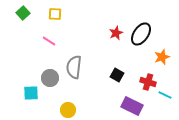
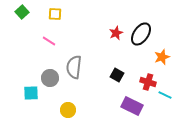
green square: moved 1 px left, 1 px up
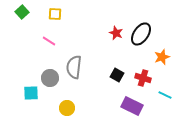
red star: rotated 24 degrees counterclockwise
red cross: moved 5 px left, 4 px up
yellow circle: moved 1 px left, 2 px up
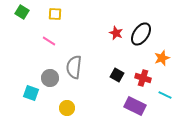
green square: rotated 16 degrees counterclockwise
orange star: moved 1 px down
cyan square: rotated 21 degrees clockwise
purple rectangle: moved 3 px right
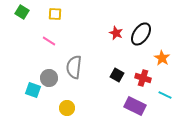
orange star: rotated 21 degrees counterclockwise
gray circle: moved 1 px left
cyan square: moved 2 px right, 3 px up
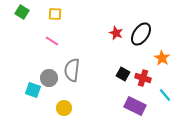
pink line: moved 3 px right
gray semicircle: moved 2 px left, 3 px down
black square: moved 6 px right, 1 px up
cyan line: rotated 24 degrees clockwise
yellow circle: moved 3 px left
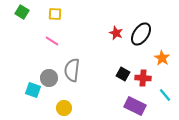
red cross: rotated 14 degrees counterclockwise
